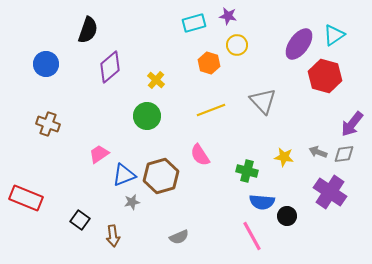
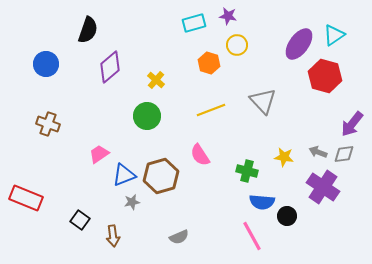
purple cross: moved 7 px left, 5 px up
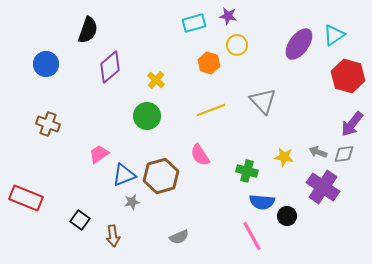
red hexagon: moved 23 px right
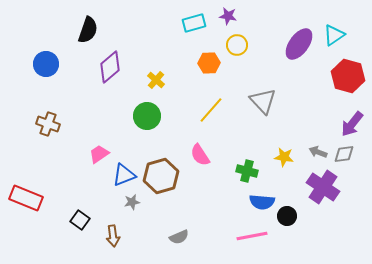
orange hexagon: rotated 20 degrees counterclockwise
yellow line: rotated 28 degrees counterclockwise
pink line: rotated 72 degrees counterclockwise
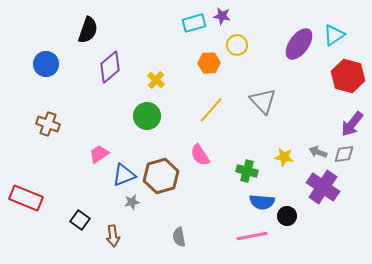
purple star: moved 6 px left
gray semicircle: rotated 102 degrees clockwise
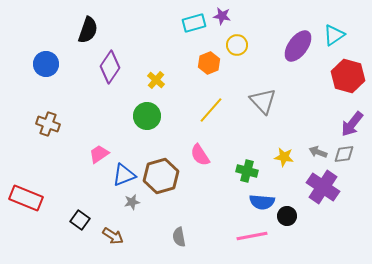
purple ellipse: moved 1 px left, 2 px down
orange hexagon: rotated 20 degrees counterclockwise
purple diamond: rotated 16 degrees counterclockwise
brown arrow: rotated 50 degrees counterclockwise
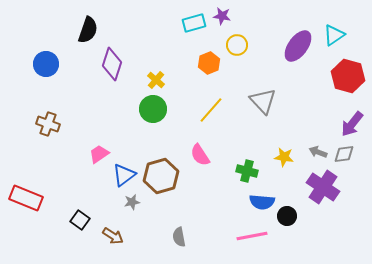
purple diamond: moved 2 px right, 3 px up; rotated 16 degrees counterclockwise
green circle: moved 6 px right, 7 px up
blue triangle: rotated 15 degrees counterclockwise
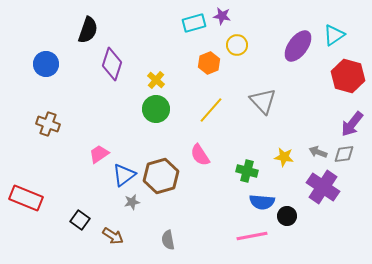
green circle: moved 3 px right
gray semicircle: moved 11 px left, 3 px down
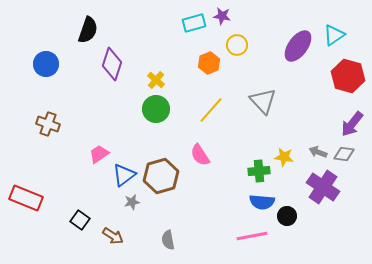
gray diamond: rotated 15 degrees clockwise
green cross: moved 12 px right; rotated 20 degrees counterclockwise
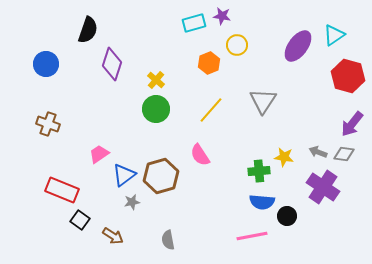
gray triangle: rotated 16 degrees clockwise
red rectangle: moved 36 px right, 8 px up
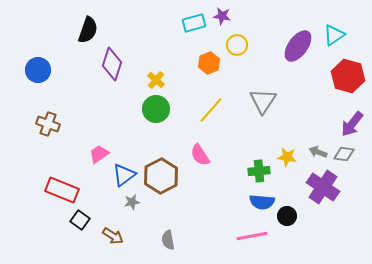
blue circle: moved 8 px left, 6 px down
yellow star: moved 3 px right
brown hexagon: rotated 12 degrees counterclockwise
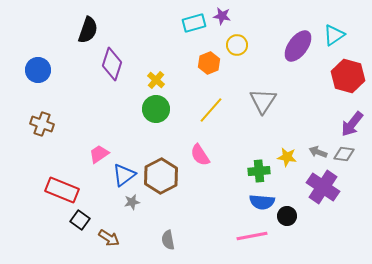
brown cross: moved 6 px left
brown arrow: moved 4 px left, 2 px down
